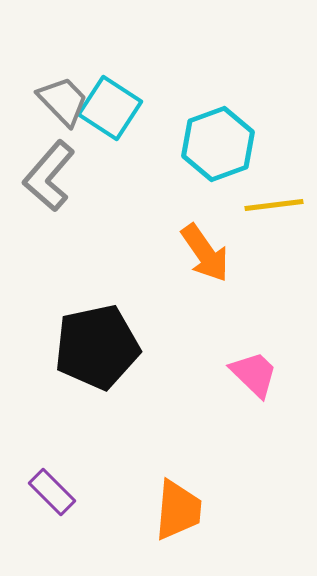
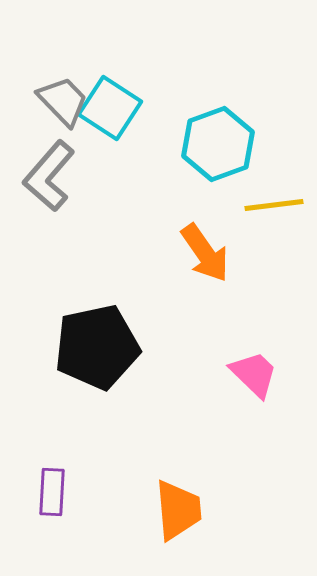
purple rectangle: rotated 48 degrees clockwise
orange trapezoid: rotated 10 degrees counterclockwise
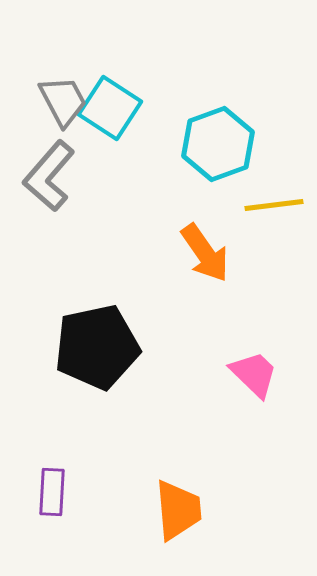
gray trapezoid: rotated 16 degrees clockwise
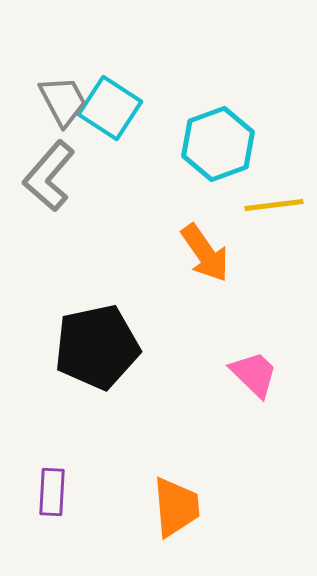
orange trapezoid: moved 2 px left, 3 px up
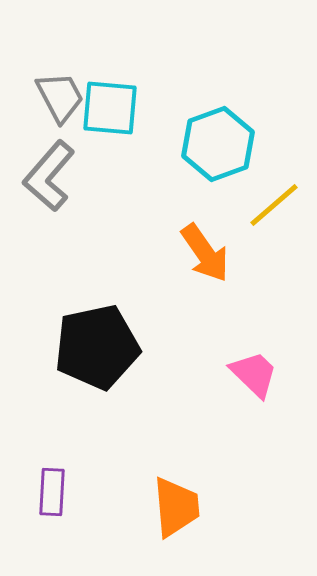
gray trapezoid: moved 3 px left, 4 px up
cyan square: rotated 28 degrees counterclockwise
yellow line: rotated 34 degrees counterclockwise
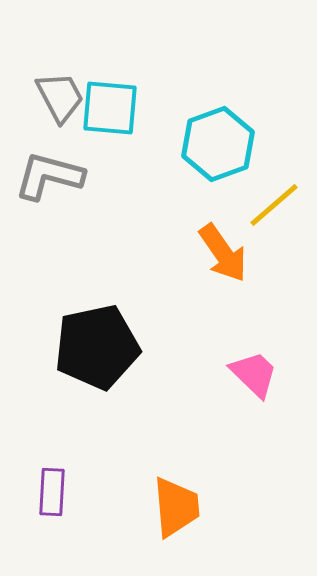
gray L-shape: rotated 64 degrees clockwise
orange arrow: moved 18 px right
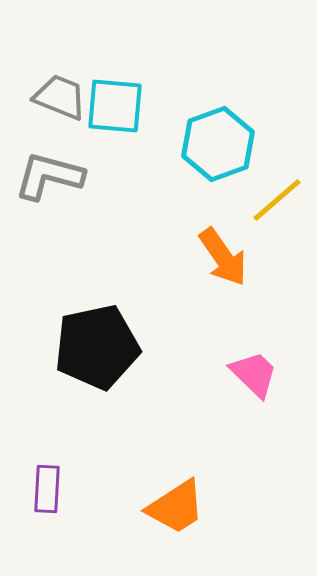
gray trapezoid: rotated 40 degrees counterclockwise
cyan square: moved 5 px right, 2 px up
yellow line: moved 3 px right, 5 px up
orange arrow: moved 4 px down
purple rectangle: moved 5 px left, 3 px up
orange trapezoid: rotated 62 degrees clockwise
